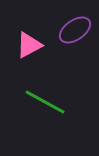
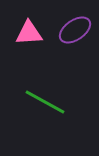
pink triangle: moved 12 px up; rotated 24 degrees clockwise
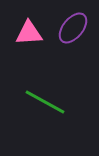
purple ellipse: moved 2 px left, 2 px up; rotated 16 degrees counterclockwise
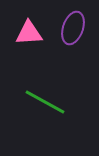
purple ellipse: rotated 20 degrees counterclockwise
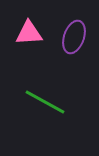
purple ellipse: moved 1 px right, 9 px down
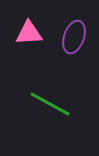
green line: moved 5 px right, 2 px down
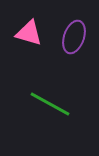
pink triangle: rotated 20 degrees clockwise
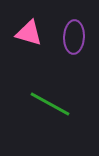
purple ellipse: rotated 16 degrees counterclockwise
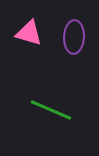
green line: moved 1 px right, 6 px down; rotated 6 degrees counterclockwise
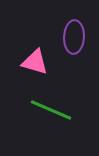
pink triangle: moved 6 px right, 29 px down
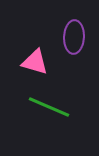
green line: moved 2 px left, 3 px up
